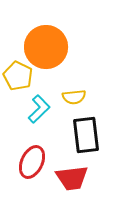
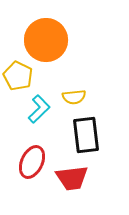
orange circle: moved 7 px up
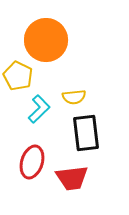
black rectangle: moved 2 px up
red ellipse: rotated 8 degrees counterclockwise
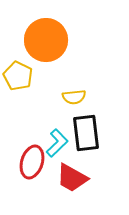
cyan L-shape: moved 18 px right, 34 px down
red trapezoid: rotated 36 degrees clockwise
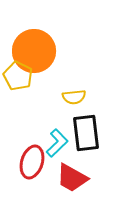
orange circle: moved 12 px left, 11 px down
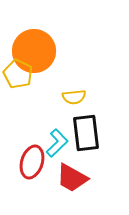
yellow pentagon: moved 2 px up
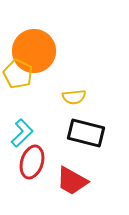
black rectangle: rotated 69 degrees counterclockwise
cyan L-shape: moved 35 px left, 10 px up
red trapezoid: moved 3 px down
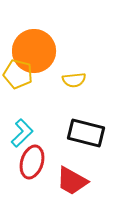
yellow pentagon: rotated 12 degrees counterclockwise
yellow semicircle: moved 17 px up
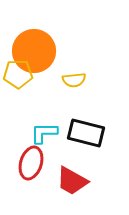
yellow pentagon: rotated 16 degrees counterclockwise
cyan L-shape: moved 22 px right; rotated 136 degrees counterclockwise
red ellipse: moved 1 px left, 1 px down
